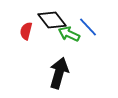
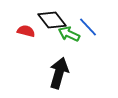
red semicircle: rotated 90 degrees clockwise
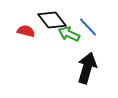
black arrow: moved 28 px right, 5 px up
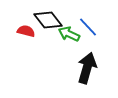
black diamond: moved 4 px left
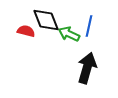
black diamond: moved 2 px left; rotated 16 degrees clockwise
blue line: moved 1 px right, 1 px up; rotated 55 degrees clockwise
